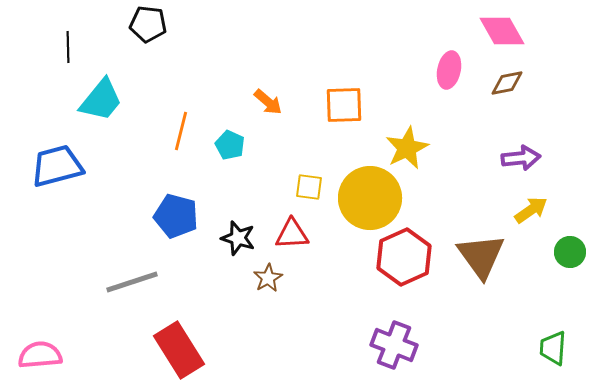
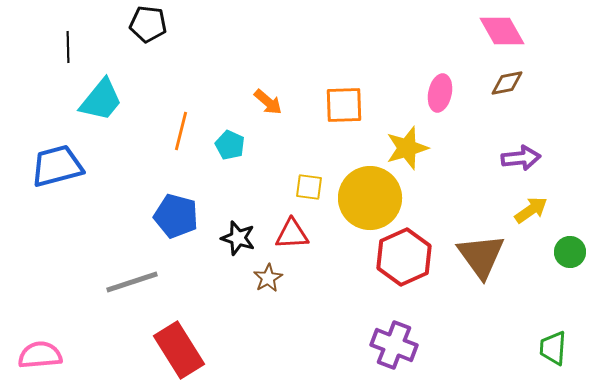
pink ellipse: moved 9 px left, 23 px down
yellow star: rotated 9 degrees clockwise
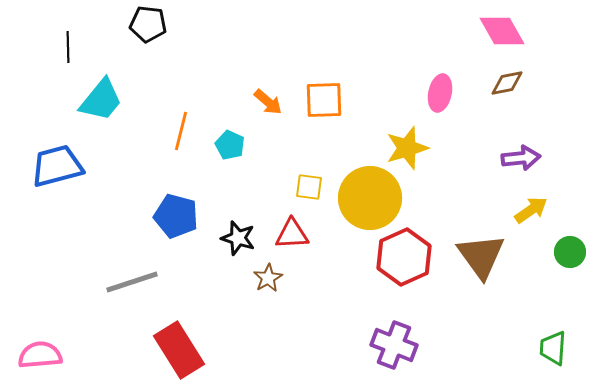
orange square: moved 20 px left, 5 px up
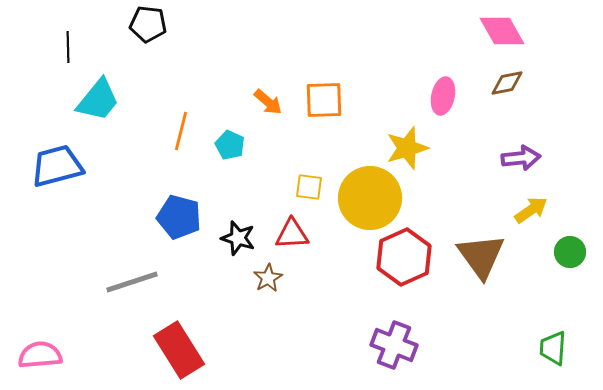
pink ellipse: moved 3 px right, 3 px down
cyan trapezoid: moved 3 px left
blue pentagon: moved 3 px right, 1 px down
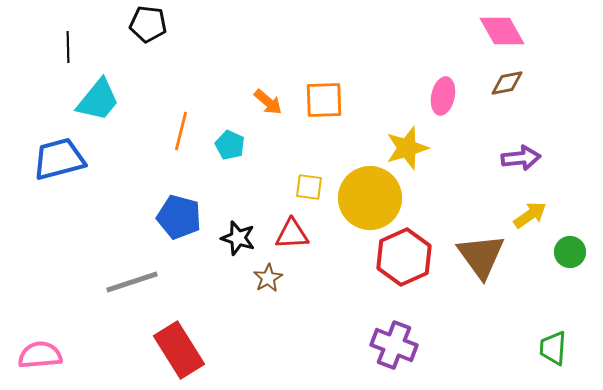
blue trapezoid: moved 2 px right, 7 px up
yellow arrow: moved 1 px left, 5 px down
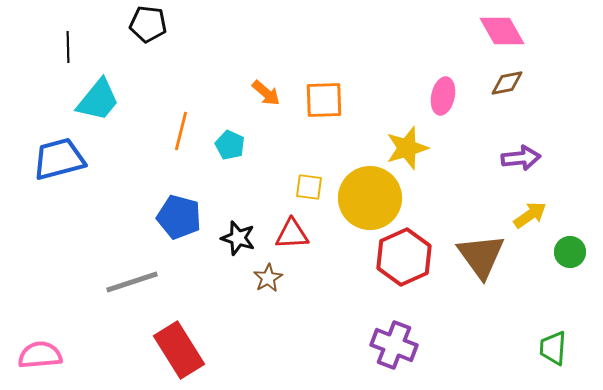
orange arrow: moved 2 px left, 9 px up
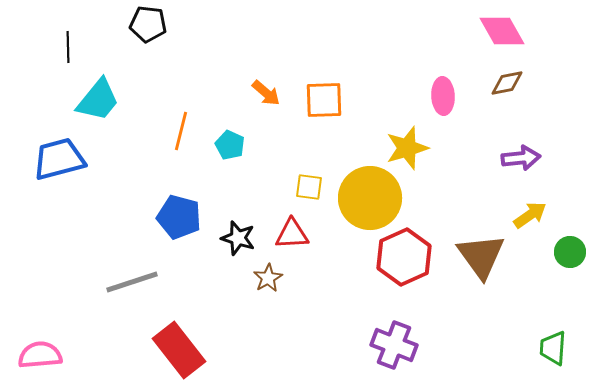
pink ellipse: rotated 15 degrees counterclockwise
red rectangle: rotated 6 degrees counterclockwise
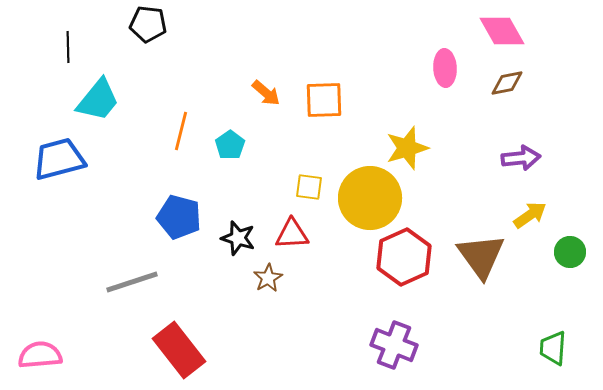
pink ellipse: moved 2 px right, 28 px up
cyan pentagon: rotated 12 degrees clockwise
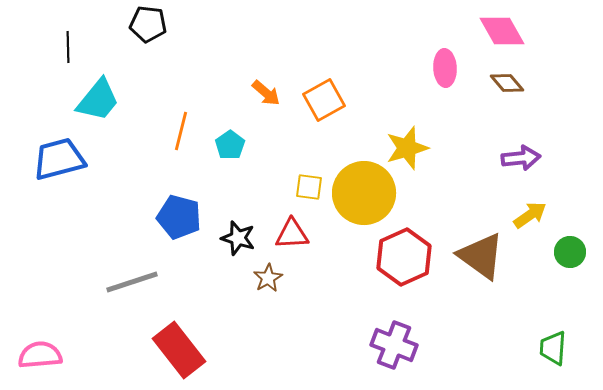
brown diamond: rotated 60 degrees clockwise
orange square: rotated 27 degrees counterclockwise
yellow circle: moved 6 px left, 5 px up
brown triangle: rotated 18 degrees counterclockwise
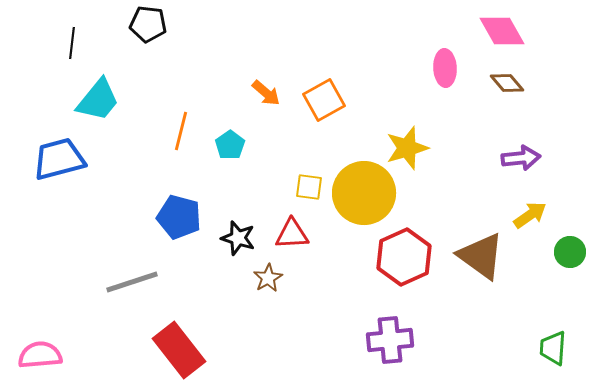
black line: moved 4 px right, 4 px up; rotated 8 degrees clockwise
purple cross: moved 4 px left, 5 px up; rotated 27 degrees counterclockwise
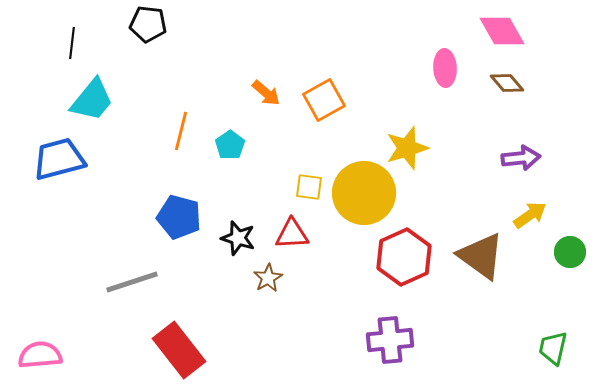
cyan trapezoid: moved 6 px left
green trapezoid: rotated 9 degrees clockwise
